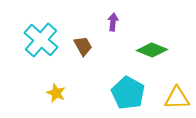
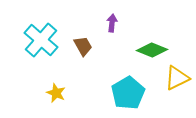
purple arrow: moved 1 px left, 1 px down
cyan pentagon: rotated 12 degrees clockwise
yellow triangle: moved 20 px up; rotated 24 degrees counterclockwise
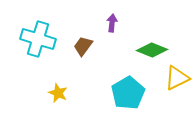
cyan cross: moved 3 px left, 1 px up; rotated 24 degrees counterclockwise
brown trapezoid: rotated 115 degrees counterclockwise
yellow star: moved 2 px right
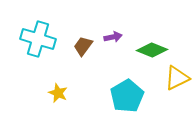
purple arrow: moved 1 px right, 14 px down; rotated 72 degrees clockwise
cyan pentagon: moved 1 px left, 3 px down
